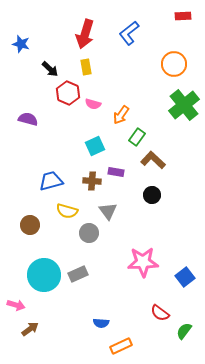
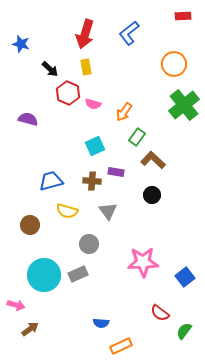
orange arrow: moved 3 px right, 3 px up
gray circle: moved 11 px down
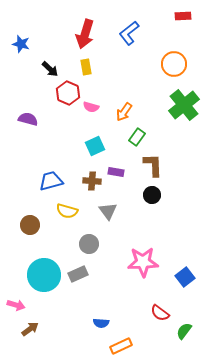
pink semicircle: moved 2 px left, 3 px down
brown L-shape: moved 5 px down; rotated 45 degrees clockwise
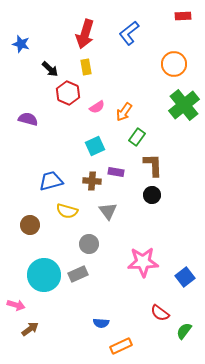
pink semicircle: moved 6 px right; rotated 49 degrees counterclockwise
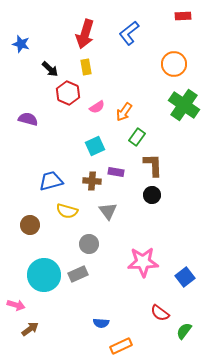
green cross: rotated 16 degrees counterclockwise
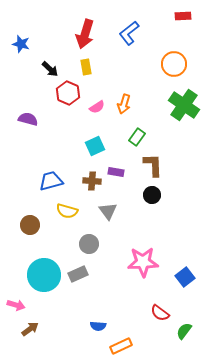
orange arrow: moved 8 px up; rotated 18 degrees counterclockwise
blue semicircle: moved 3 px left, 3 px down
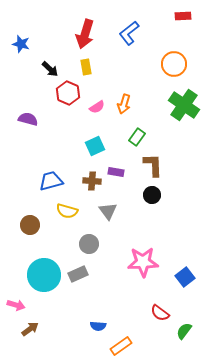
orange rectangle: rotated 10 degrees counterclockwise
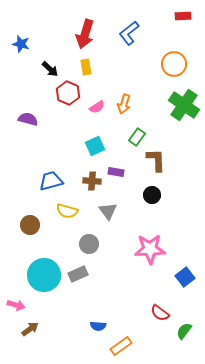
brown L-shape: moved 3 px right, 5 px up
pink star: moved 7 px right, 13 px up
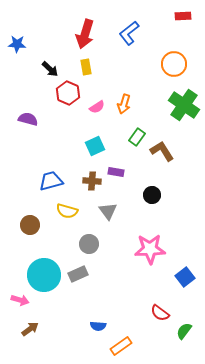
blue star: moved 4 px left; rotated 12 degrees counterclockwise
brown L-shape: moved 6 px right, 9 px up; rotated 30 degrees counterclockwise
pink arrow: moved 4 px right, 5 px up
